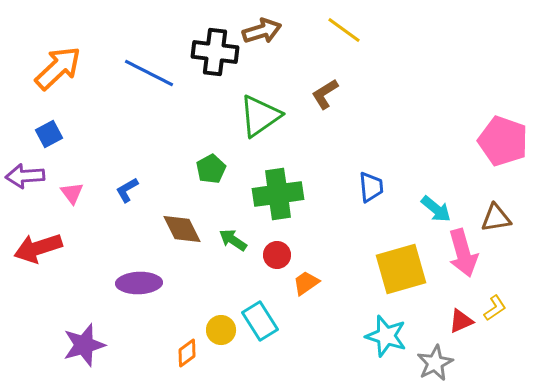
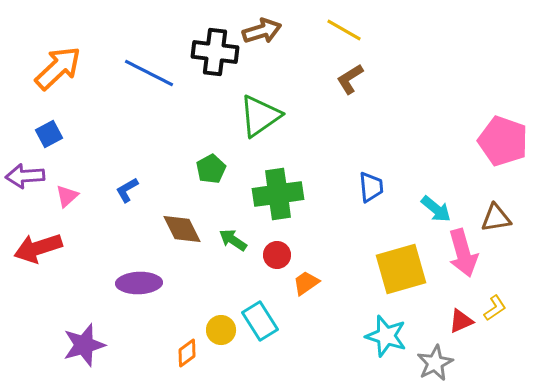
yellow line: rotated 6 degrees counterclockwise
brown L-shape: moved 25 px right, 15 px up
pink triangle: moved 5 px left, 3 px down; rotated 25 degrees clockwise
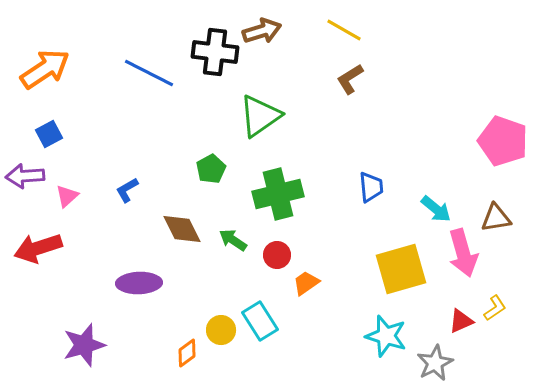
orange arrow: moved 13 px left, 1 px down; rotated 9 degrees clockwise
green cross: rotated 6 degrees counterclockwise
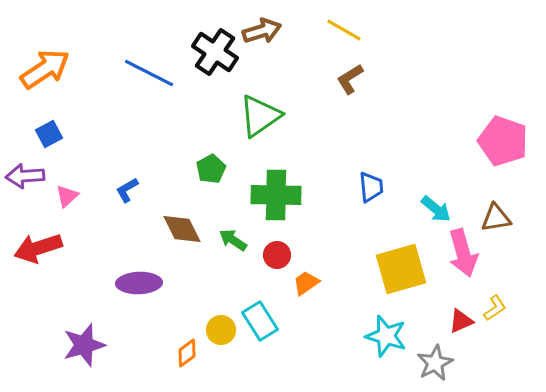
black cross: rotated 27 degrees clockwise
green cross: moved 2 px left, 1 px down; rotated 15 degrees clockwise
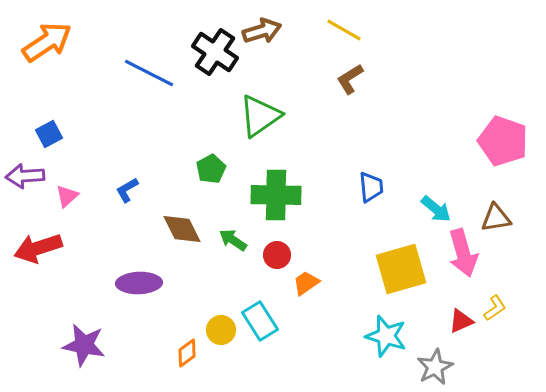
orange arrow: moved 2 px right, 27 px up
purple star: rotated 27 degrees clockwise
gray star: moved 4 px down
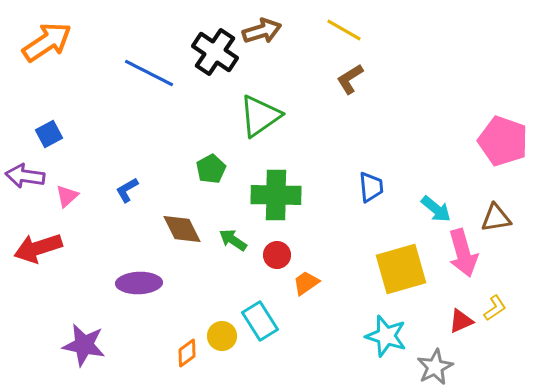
purple arrow: rotated 12 degrees clockwise
yellow circle: moved 1 px right, 6 px down
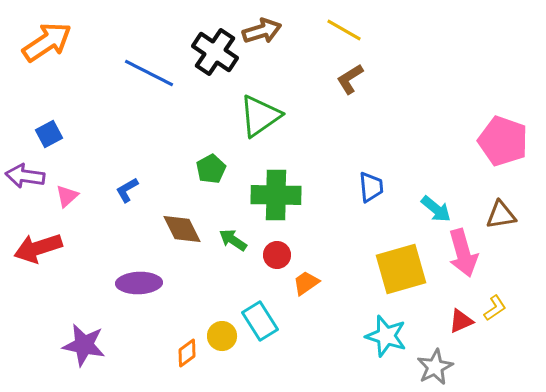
brown triangle: moved 5 px right, 3 px up
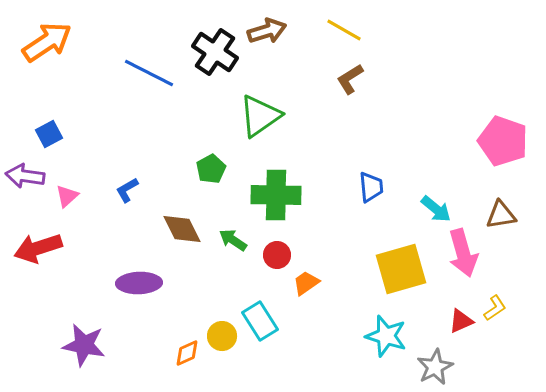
brown arrow: moved 5 px right
orange diamond: rotated 12 degrees clockwise
